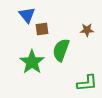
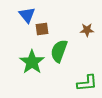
green semicircle: moved 2 px left, 1 px down
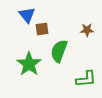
green star: moved 3 px left, 2 px down
green L-shape: moved 1 px left, 4 px up
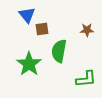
green semicircle: rotated 10 degrees counterclockwise
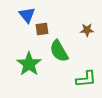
green semicircle: rotated 40 degrees counterclockwise
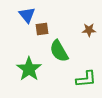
brown star: moved 2 px right
green star: moved 5 px down
